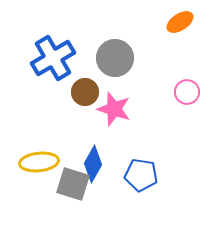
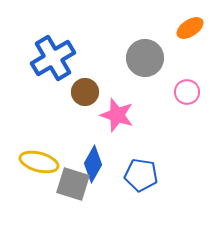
orange ellipse: moved 10 px right, 6 px down
gray circle: moved 30 px right
pink star: moved 3 px right, 6 px down
yellow ellipse: rotated 21 degrees clockwise
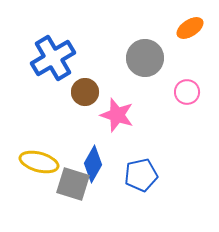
blue pentagon: rotated 20 degrees counterclockwise
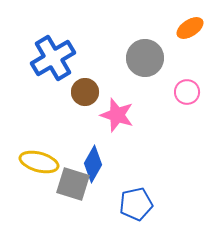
blue pentagon: moved 5 px left, 29 px down
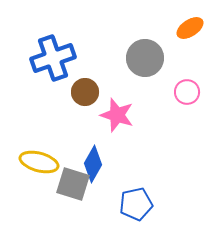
blue cross: rotated 12 degrees clockwise
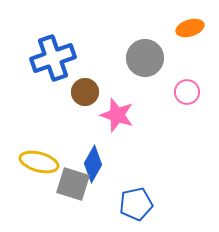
orange ellipse: rotated 16 degrees clockwise
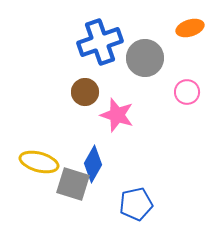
blue cross: moved 47 px right, 16 px up
